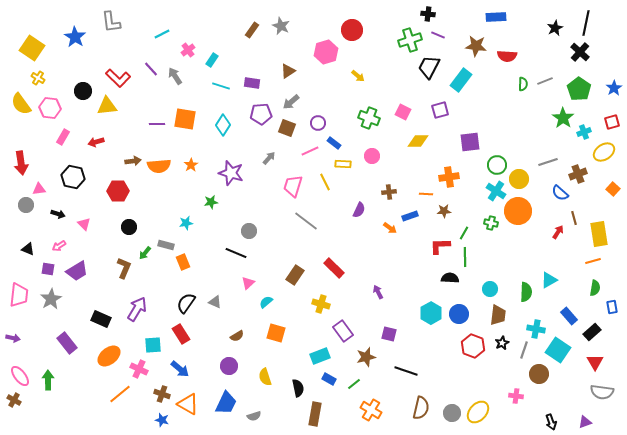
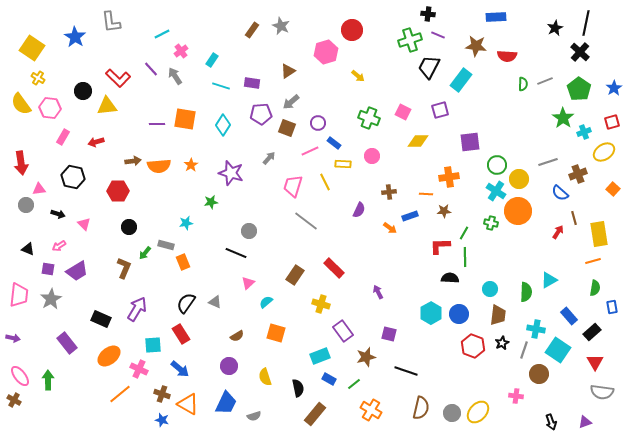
pink cross at (188, 50): moved 7 px left, 1 px down
brown rectangle at (315, 414): rotated 30 degrees clockwise
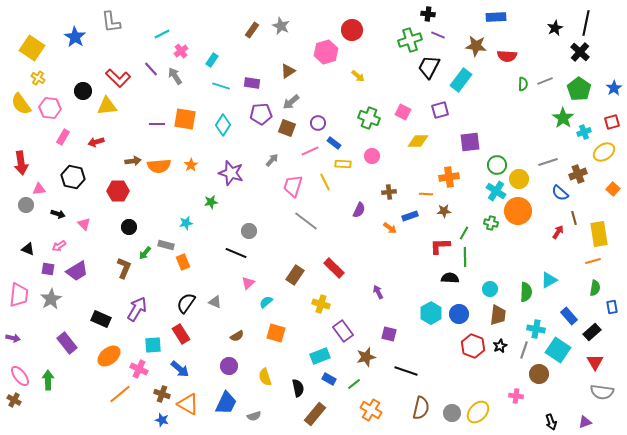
gray arrow at (269, 158): moved 3 px right, 2 px down
black star at (502, 343): moved 2 px left, 3 px down
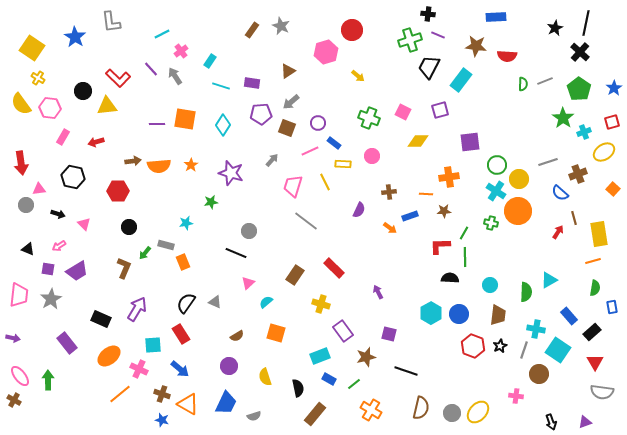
cyan rectangle at (212, 60): moved 2 px left, 1 px down
cyan circle at (490, 289): moved 4 px up
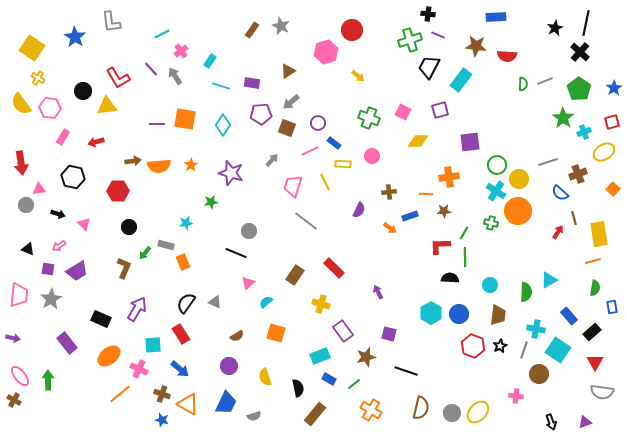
red L-shape at (118, 78): rotated 15 degrees clockwise
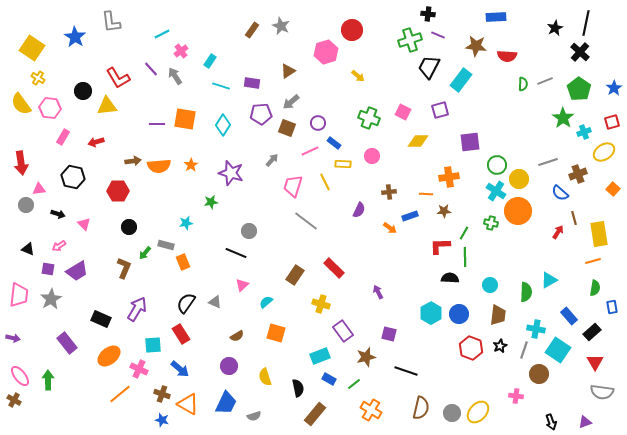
pink triangle at (248, 283): moved 6 px left, 2 px down
red hexagon at (473, 346): moved 2 px left, 2 px down
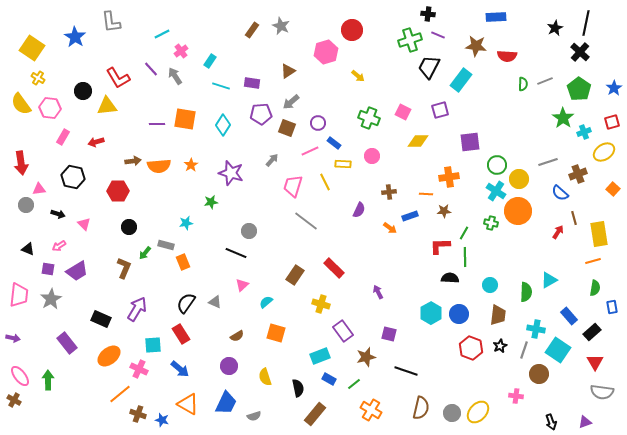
brown cross at (162, 394): moved 24 px left, 20 px down
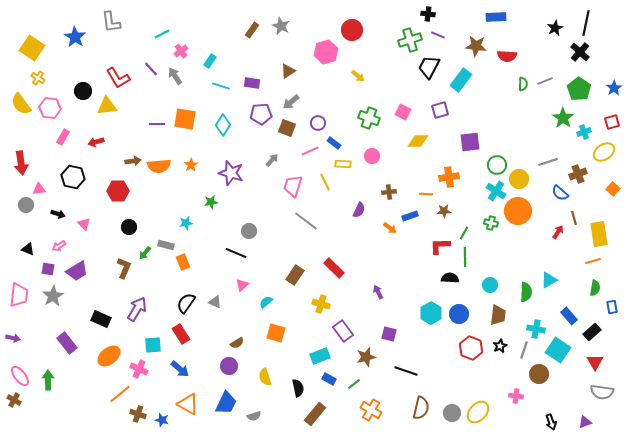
gray star at (51, 299): moved 2 px right, 3 px up
brown semicircle at (237, 336): moved 7 px down
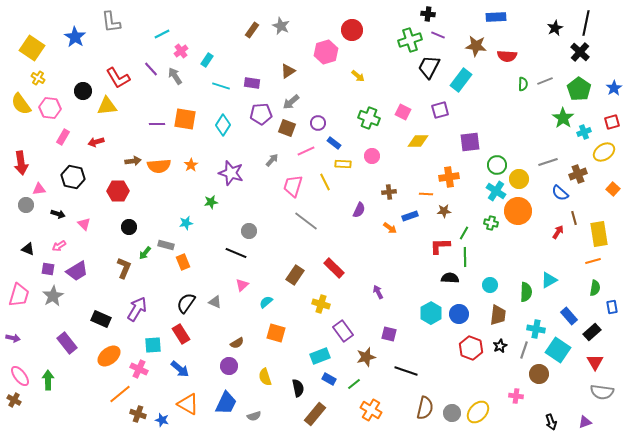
cyan rectangle at (210, 61): moved 3 px left, 1 px up
pink line at (310, 151): moved 4 px left
pink trapezoid at (19, 295): rotated 10 degrees clockwise
brown semicircle at (421, 408): moved 4 px right
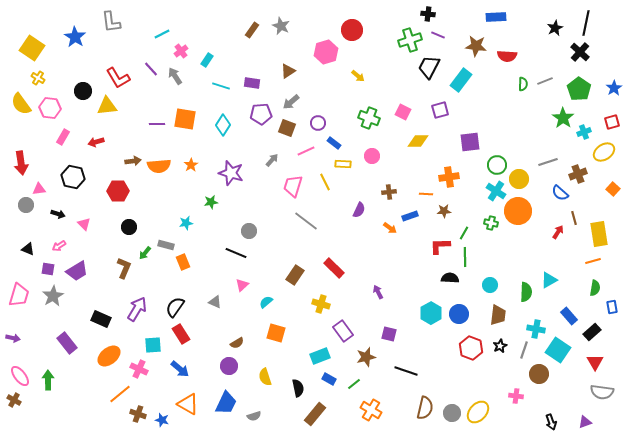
black semicircle at (186, 303): moved 11 px left, 4 px down
